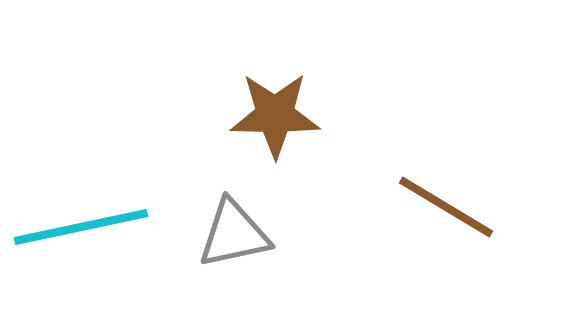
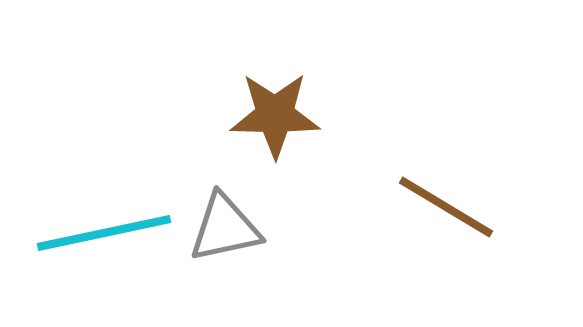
cyan line: moved 23 px right, 6 px down
gray triangle: moved 9 px left, 6 px up
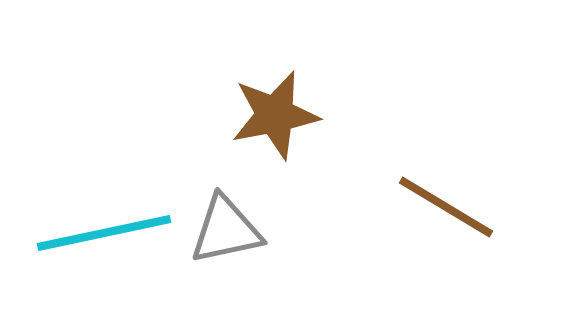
brown star: rotated 12 degrees counterclockwise
gray triangle: moved 1 px right, 2 px down
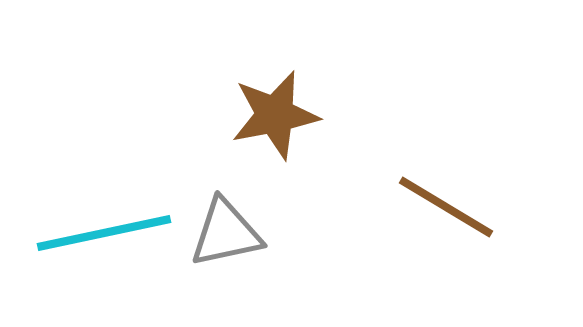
gray triangle: moved 3 px down
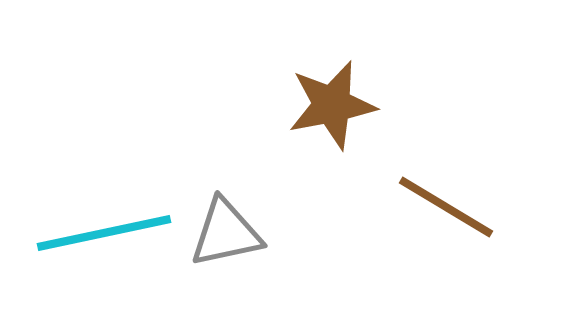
brown star: moved 57 px right, 10 px up
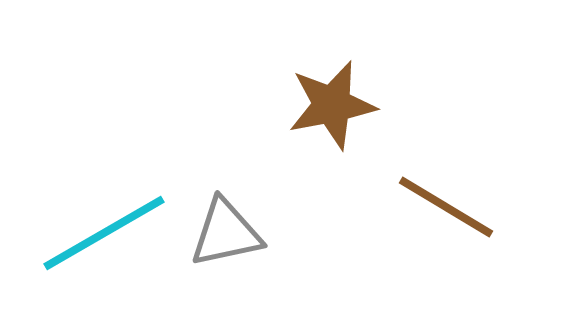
cyan line: rotated 18 degrees counterclockwise
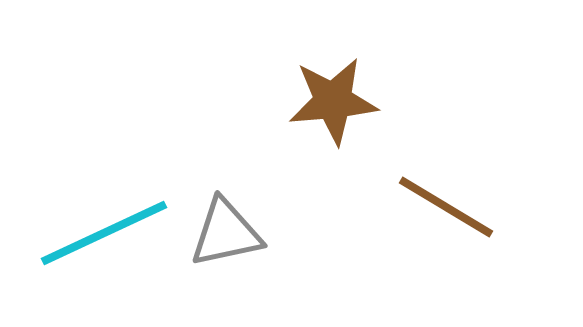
brown star: moved 1 px right, 4 px up; rotated 6 degrees clockwise
cyan line: rotated 5 degrees clockwise
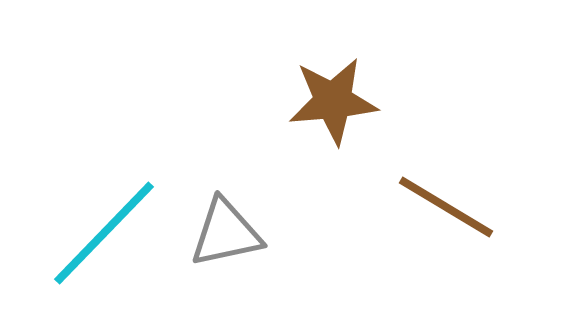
cyan line: rotated 21 degrees counterclockwise
